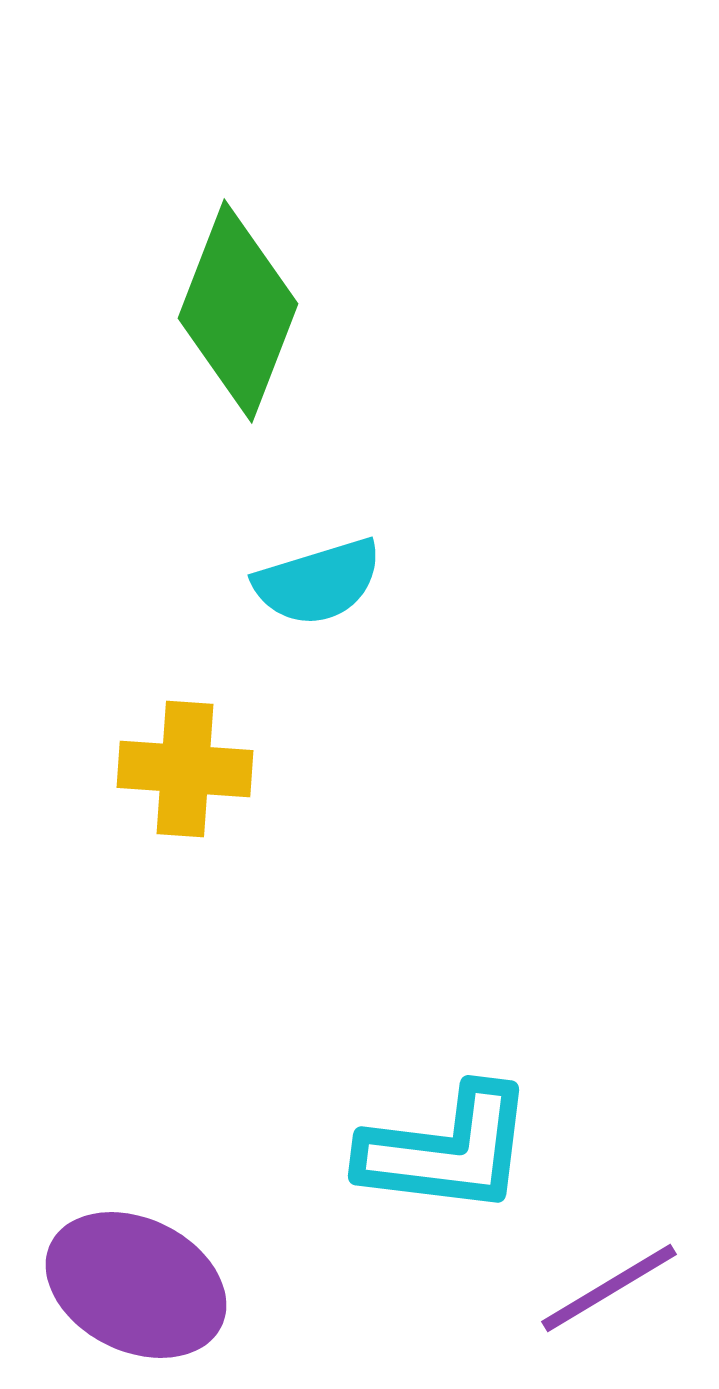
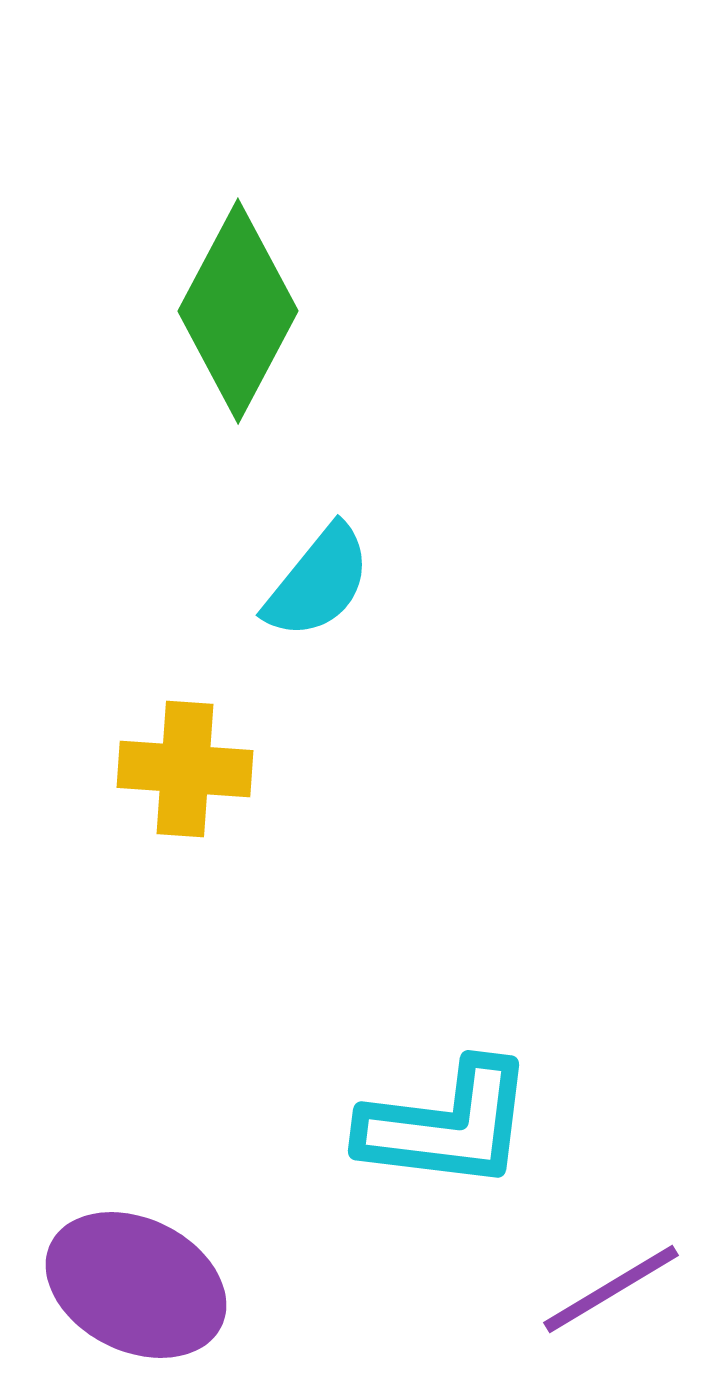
green diamond: rotated 7 degrees clockwise
cyan semicircle: rotated 34 degrees counterclockwise
cyan L-shape: moved 25 px up
purple line: moved 2 px right, 1 px down
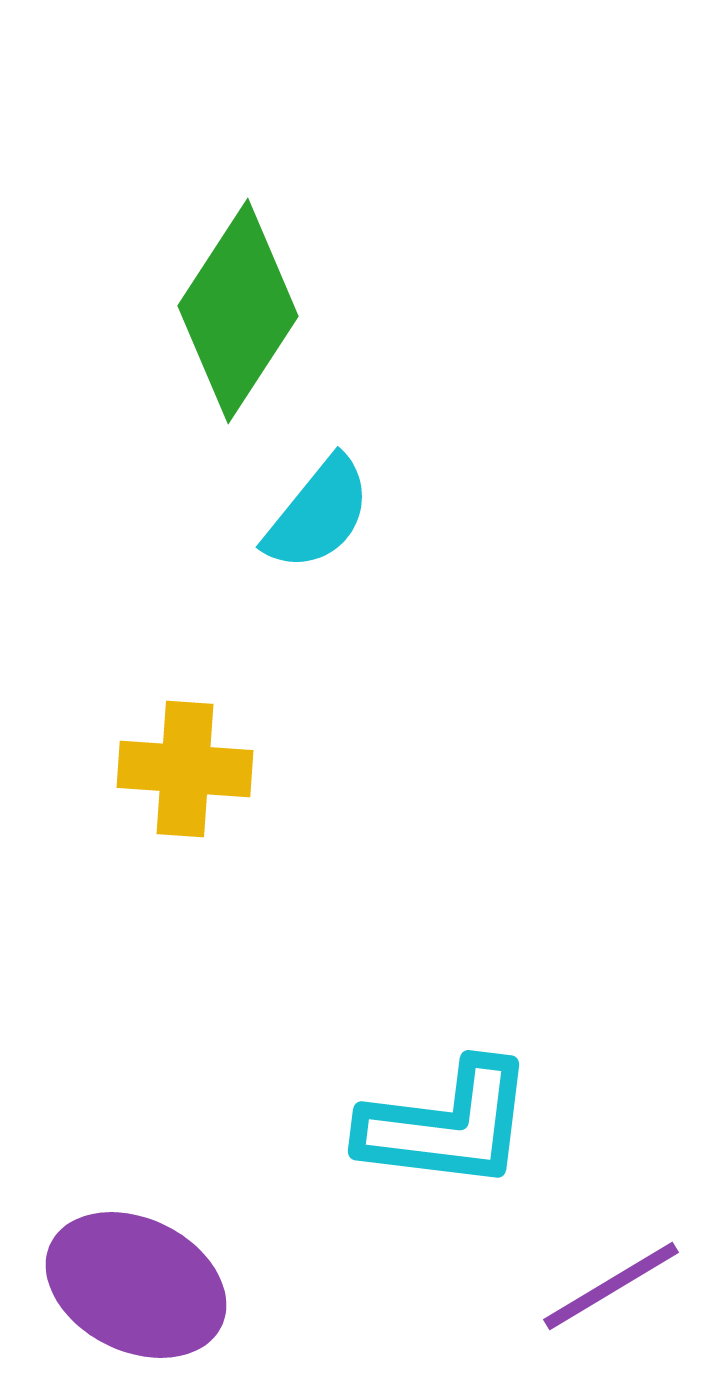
green diamond: rotated 5 degrees clockwise
cyan semicircle: moved 68 px up
purple line: moved 3 px up
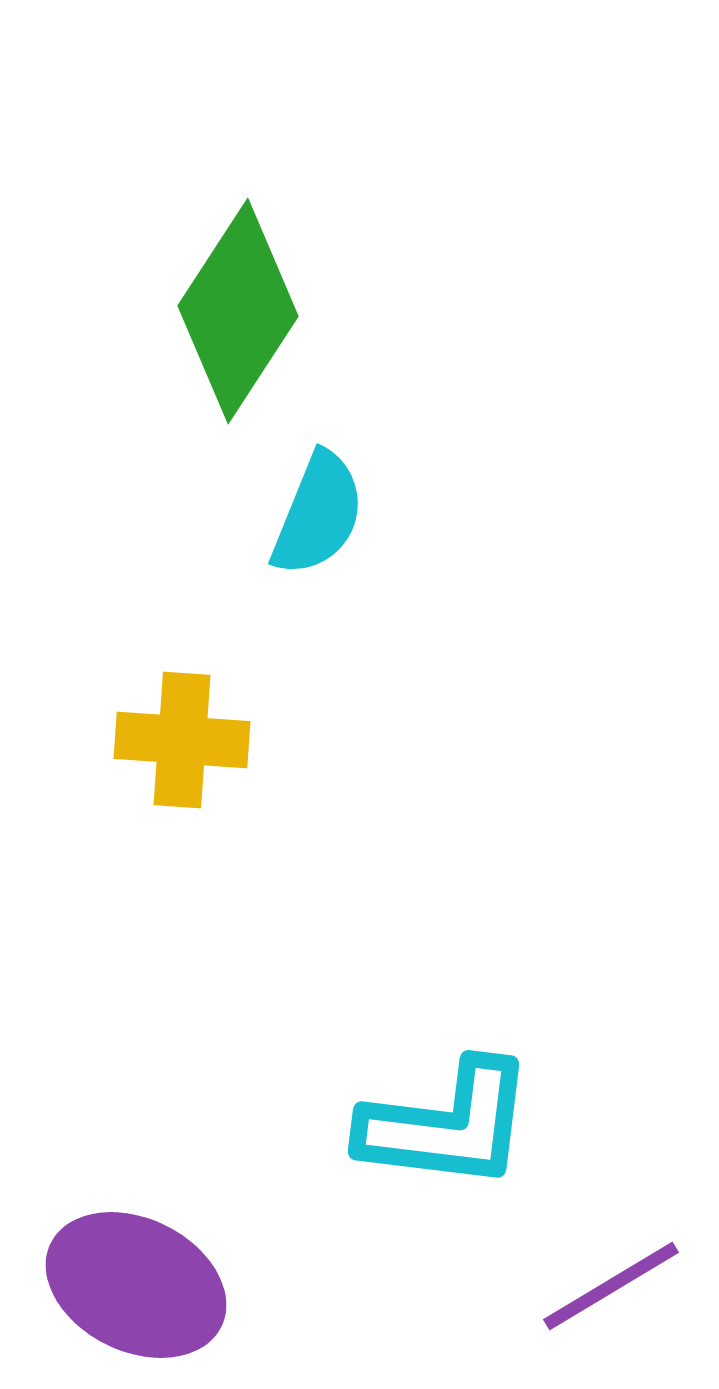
cyan semicircle: rotated 17 degrees counterclockwise
yellow cross: moved 3 px left, 29 px up
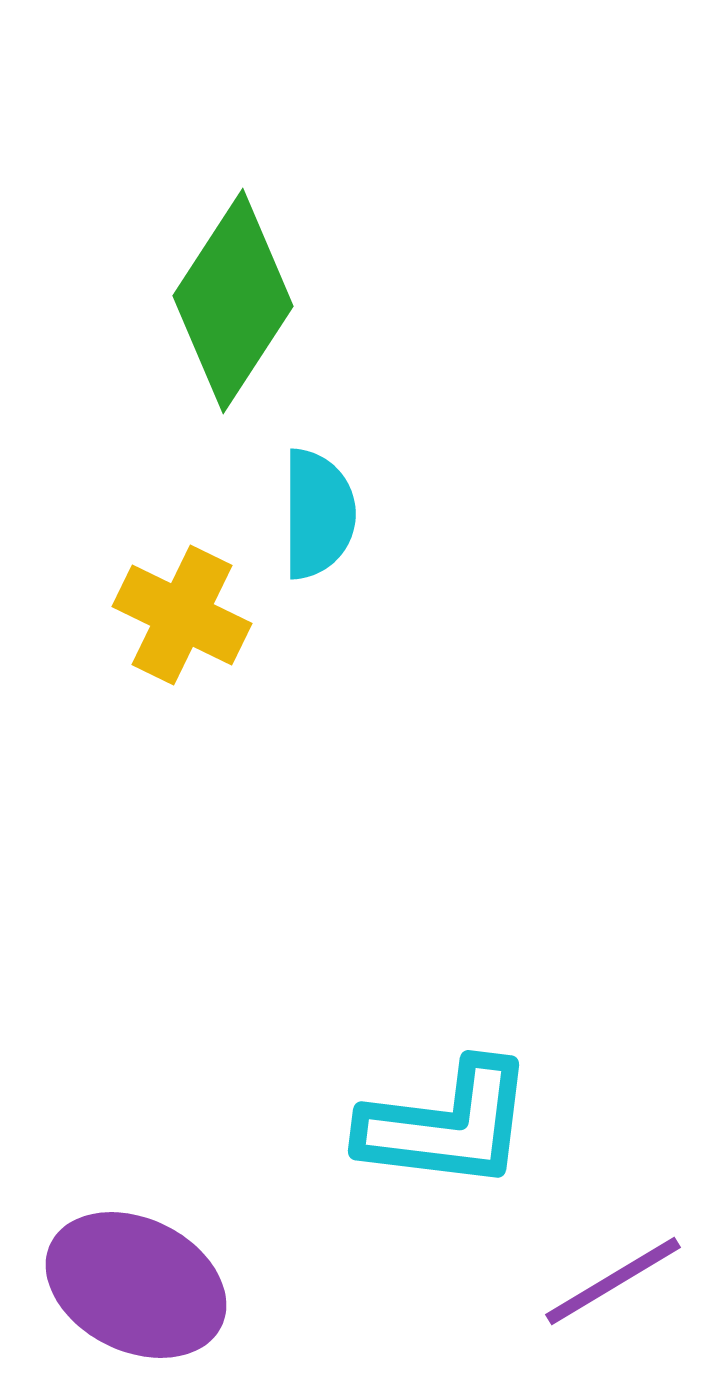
green diamond: moved 5 px left, 10 px up
cyan semicircle: rotated 22 degrees counterclockwise
yellow cross: moved 125 px up; rotated 22 degrees clockwise
purple line: moved 2 px right, 5 px up
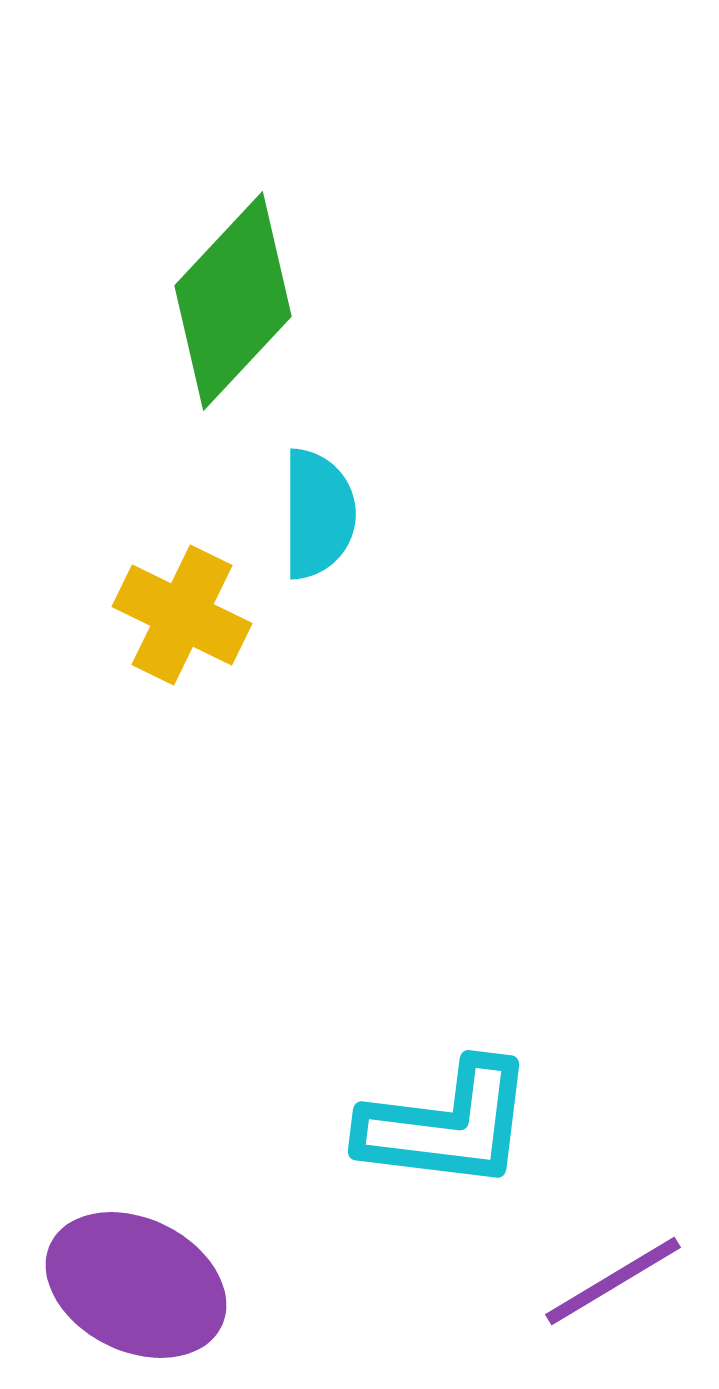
green diamond: rotated 10 degrees clockwise
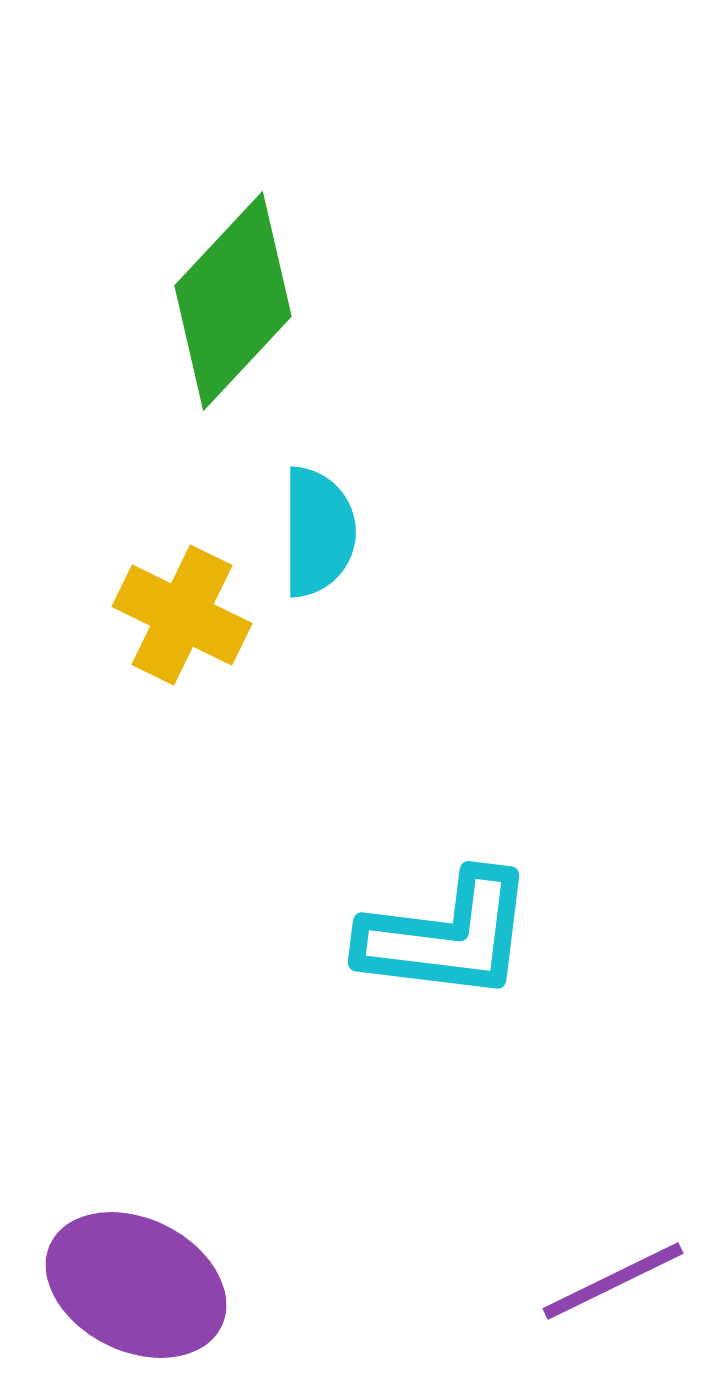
cyan semicircle: moved 18 px down
cyan L-shape: moved 189 px up
purple line: rotated 5 degrees clockwise
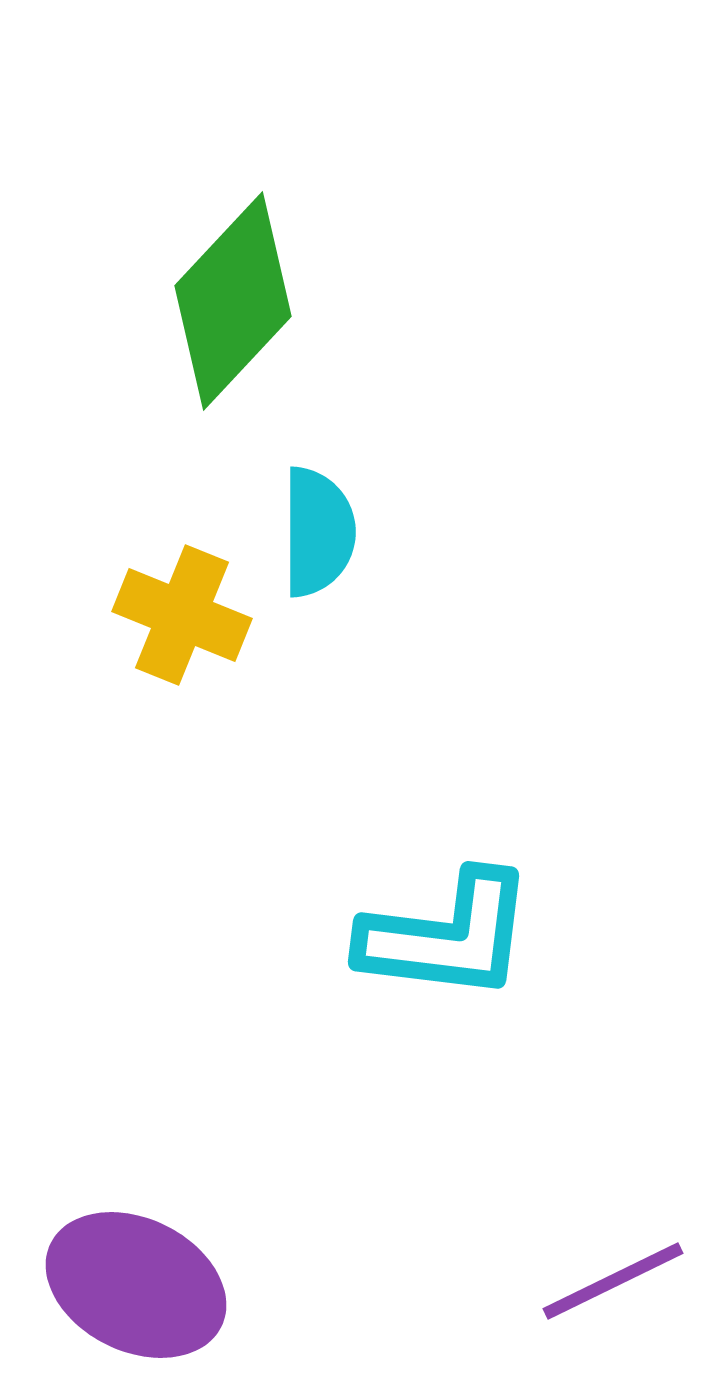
yellow cross: rotated 4 degrees counterclockwise
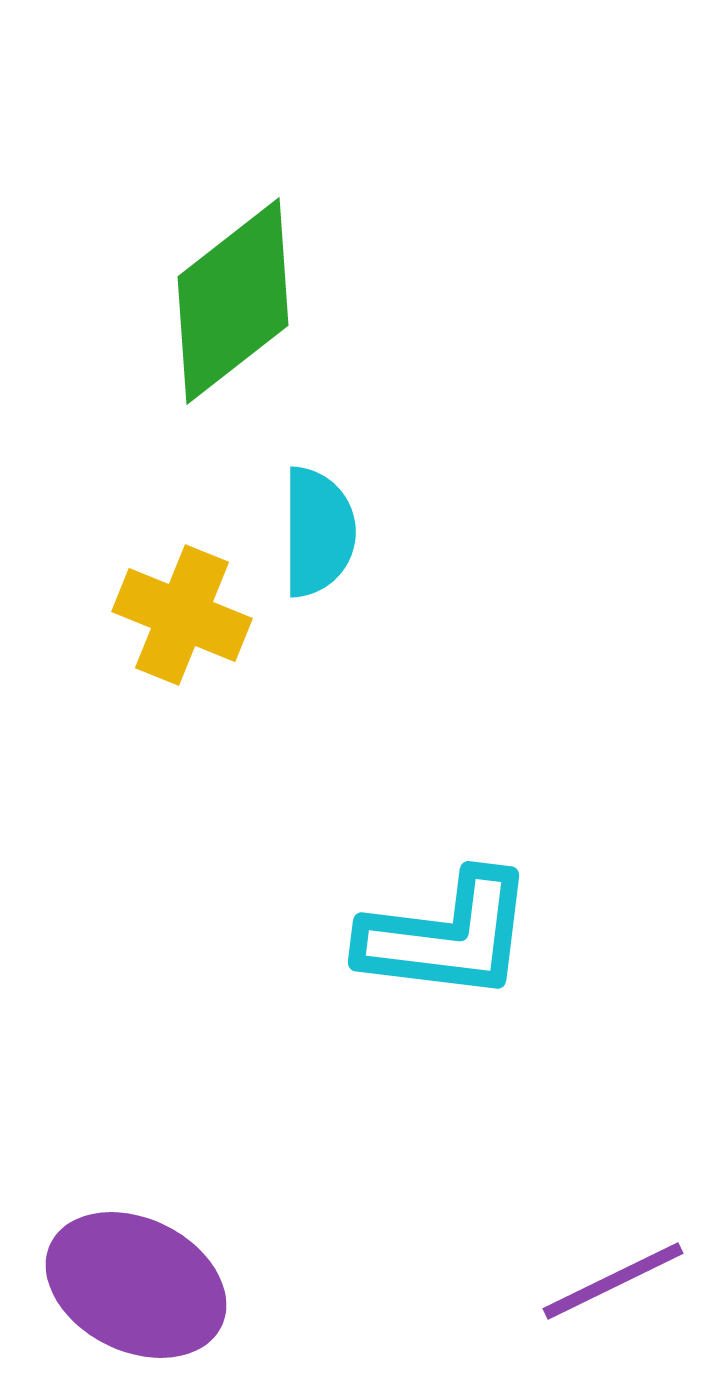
green diamond: rotated 9 degrees clockwise
